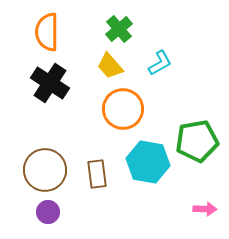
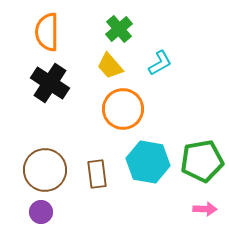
green pentagon: moved 5 px right, 20 px down
purple circle: moved 7 px left
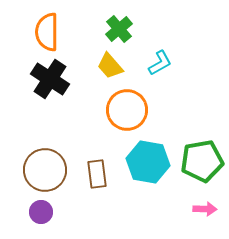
black cross: moved 4 px up
orange circle: moved 4 px right, 1 px down
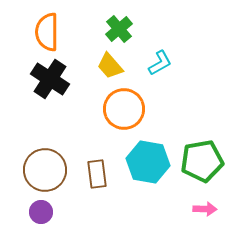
orange circle: moved 3 px left, 1 px up
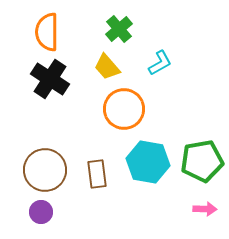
yellow trapezoid: moved 3 px left, 1 px down
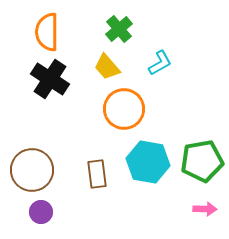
brown circle: moved 13 px left
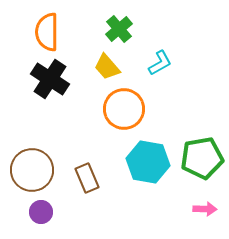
green pentagon: moved 3 px up
brown rectangle: moved 10 px left, 4 px down; rotated 16 degrees counterclockwise
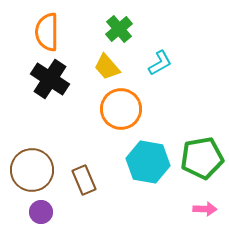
orange circle: moved 3 px left
brown rectangle: moved 3 px left, 2 px down
